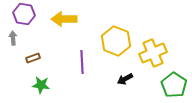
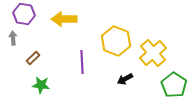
yellow cross: rotated 16 degrees counterclockwise
brown rectangle: rotated 24 degrees counterclockwise
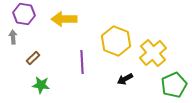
gray arrow: moved 1 px up
green pentagon: rotated 15 degrees clockwise
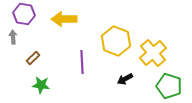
green pentagon: moved 5 px left, 1 px down; rotated 30 degrees counterclockwise
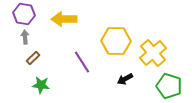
gray arrow: moved 12 px right
yellow hexagon: rotated 20 degrees counterclockwise
purple line: rotated 30 degrees counterclockwise
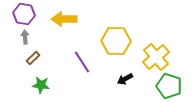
yellow cross: moved 3 px right, 4 px down
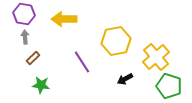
yellow hexagon: rotated 12 degrees counterclockwise
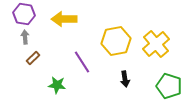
yellow cross: moved 13 px up
black arrow: rotated 70 degrees counterclockwise
green star: moved 16 px right
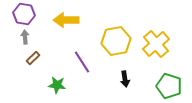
yellow arrow: moved 2 px right, 1 px down
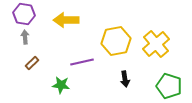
brown rectangle: moved 1 px left, 5 px down
purple line: rotated 70 degrees counterclockwise
green star: moved 4 px right
